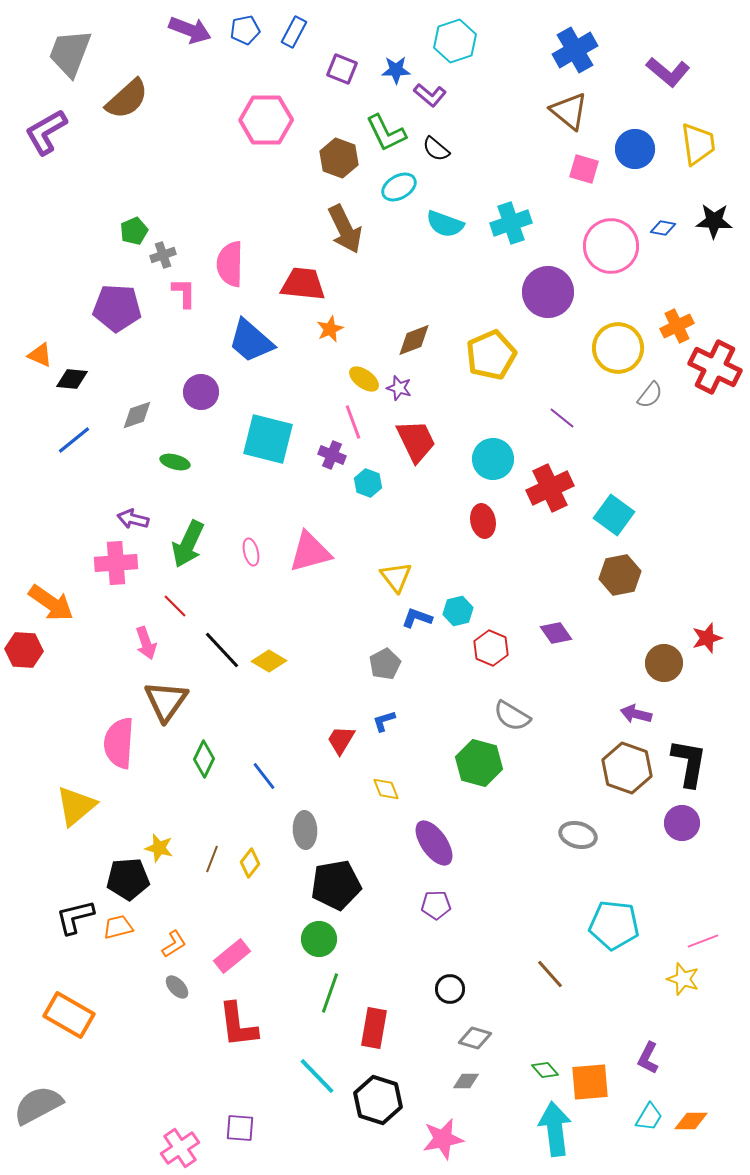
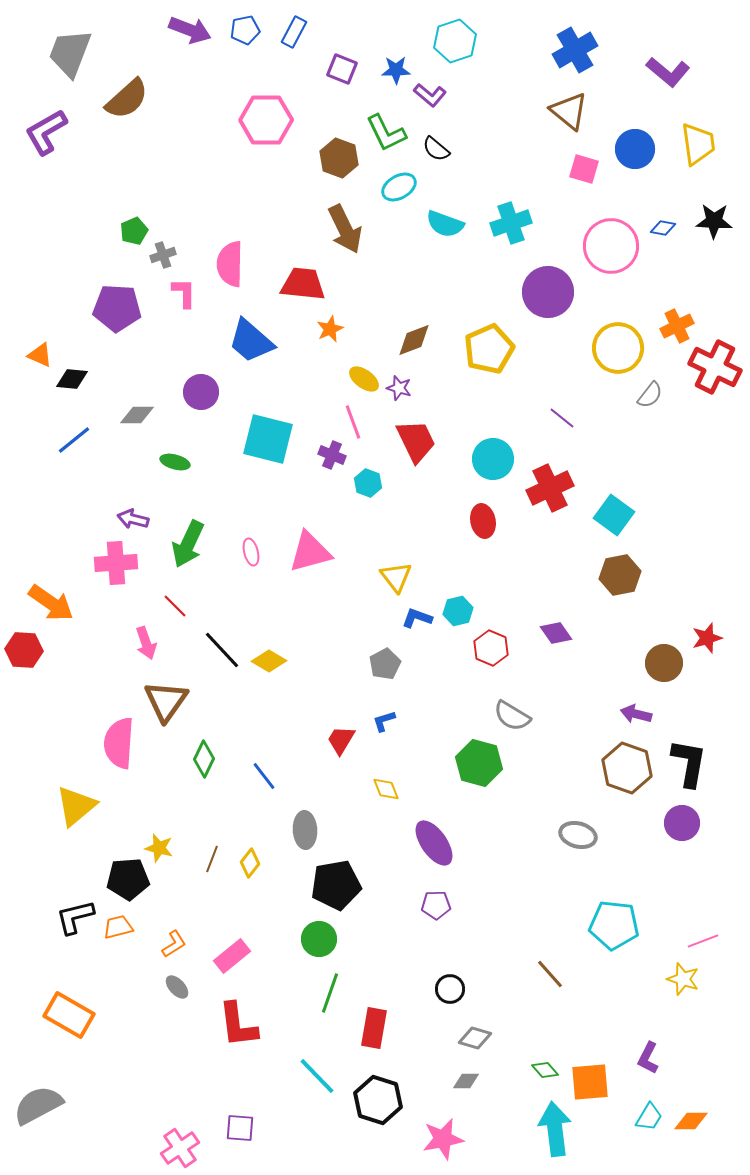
yellow pentagon at (491, 355): moved 2 px left, 6 px up
gray diamond at (137, 415): rotated 20 degrees clockwise
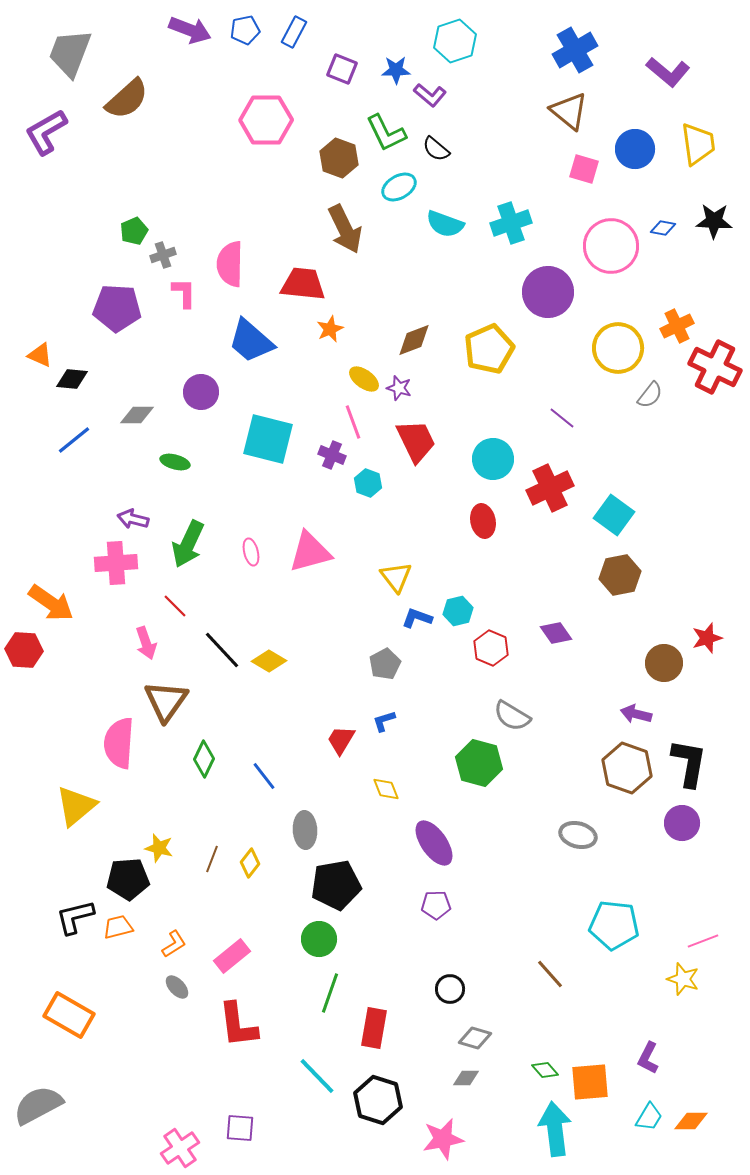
gray diamond at (466, 1081): moved 3 px up
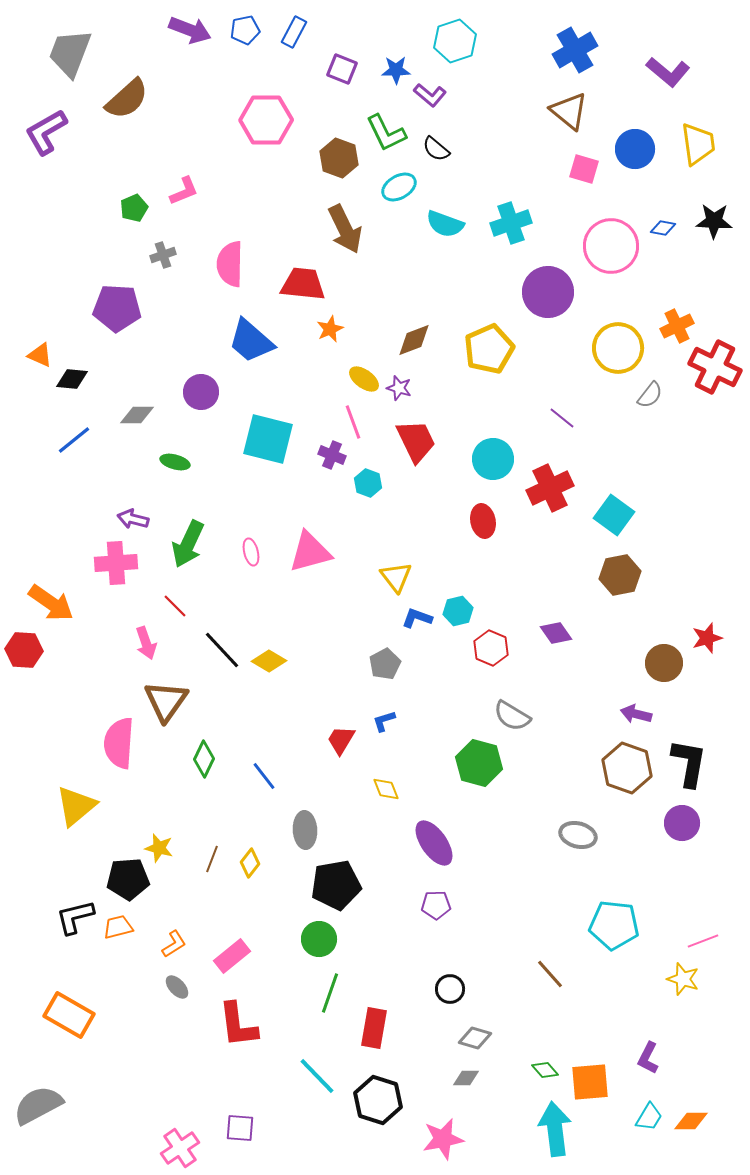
green pentagon at (134, 231): moved 23 px up
pink L-shape at (184, 293): moved 102 px up; rotated 68 degrees clockwise
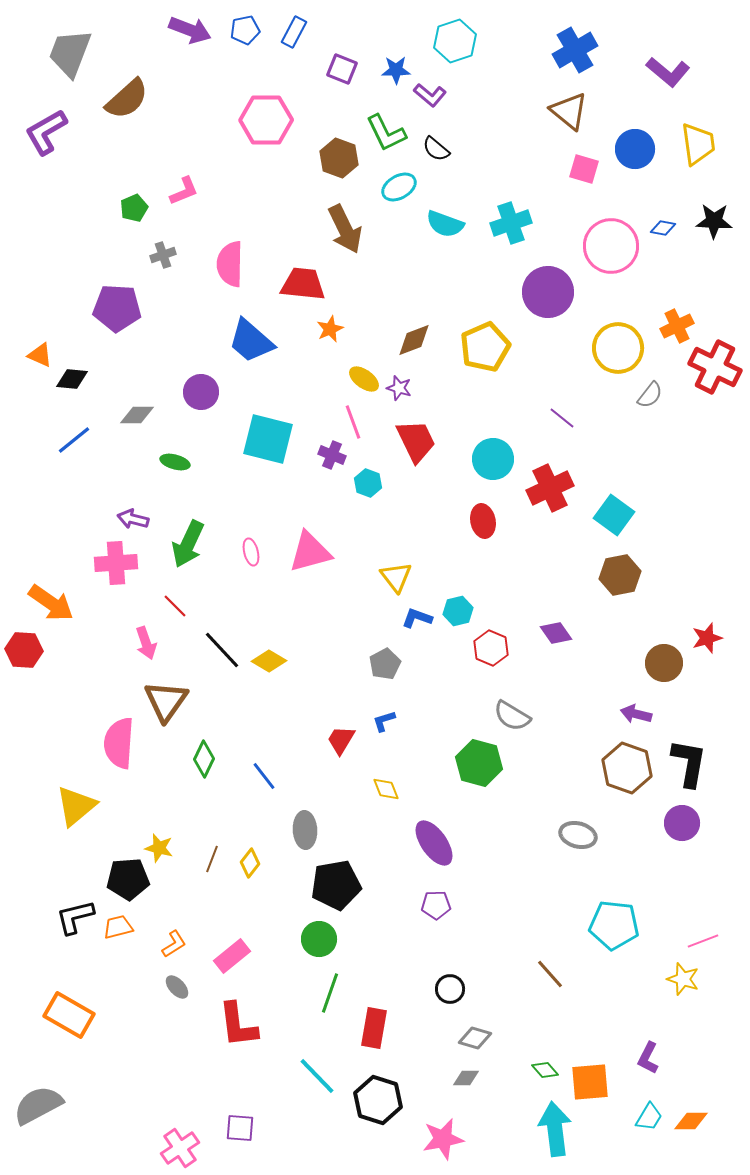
yellow pentagon at (489, 349): moved 4 px left, 2 px up
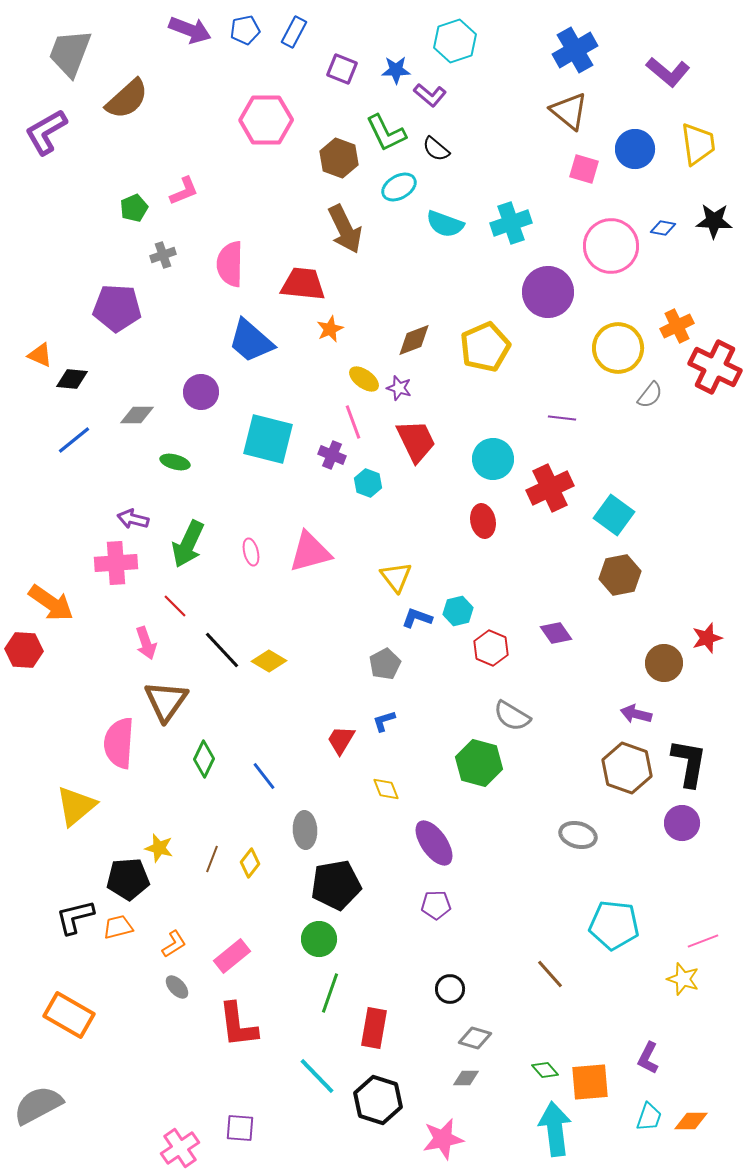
purple line at (562, 418): rotated 32 degrees counterclockwise
cyan trapezoid at (649, 1117): rotated 12 degrees counterclockwise
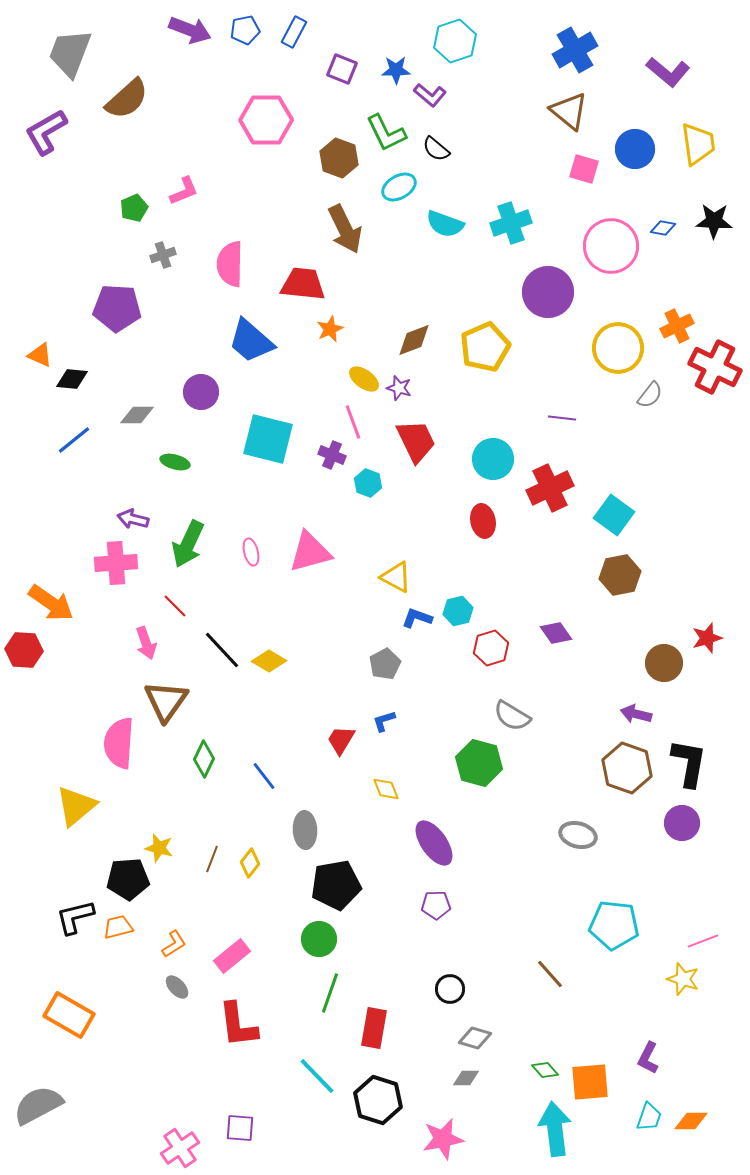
yellow triangle at (396, 577): rotated 24 degrees counterclockwise
red hexagon at (491, 648): rotated 20 degrees clockwise
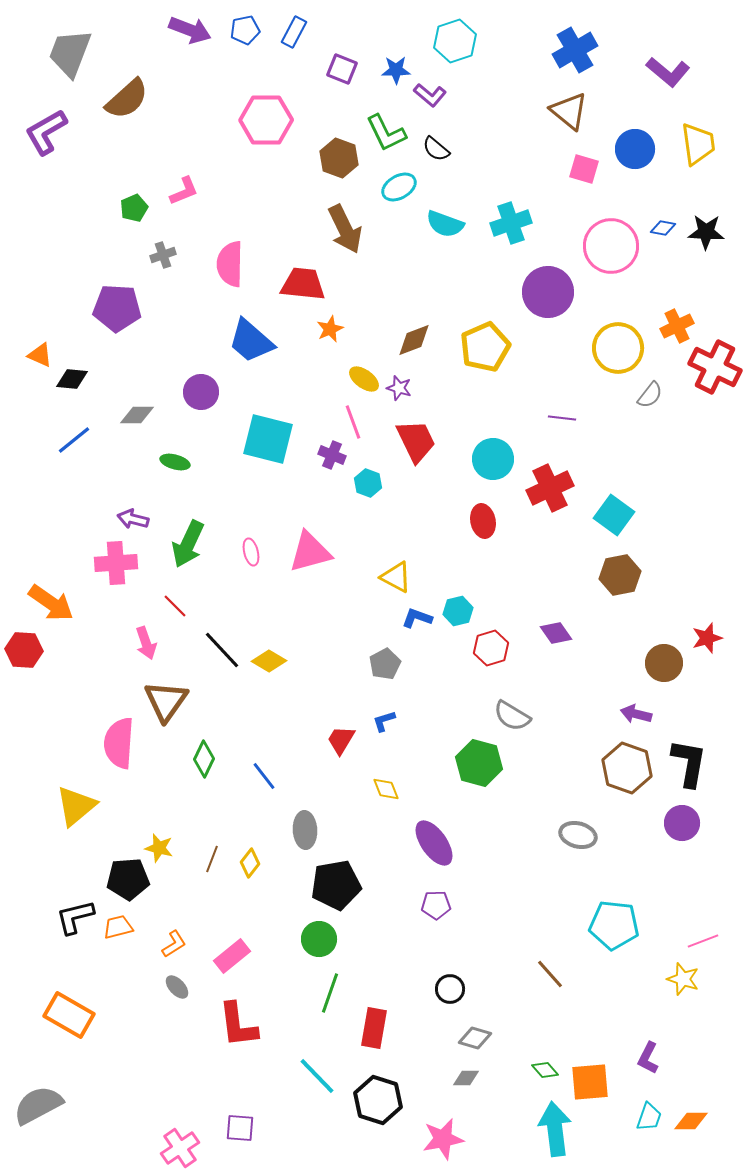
black star at (714, 221): moved 8 px left, 11 px down
